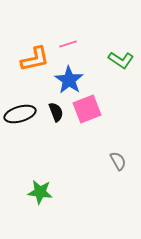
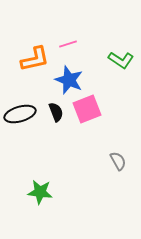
blue star: rotated 12 degrees counterclockwise
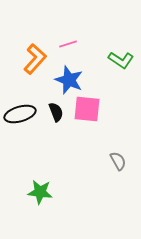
orange L-shape: rotated 36 degrees counterclockwise
pink square: rotated 28 degrees clockwise
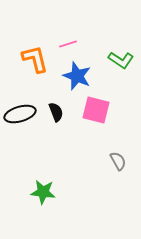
orange L-shape: rotated 56 degrees counterclockwise
blue star: moved 8 px right, 4 px up
pink square: moved 9 px right, 1 px down; rotated 8 degrees clockwise
green star: moved 3 px right
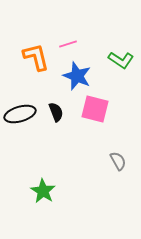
orange L-shape: moved 1 px right, 2 px up
pink square: moved 1 px left, 1 px up
green star: moved 1 px up; rotated 25 degrees clockwise
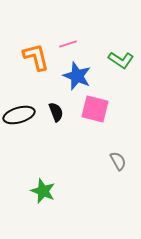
black ellipse: moved 1 px left, 1 px down
green star: rotated 10 degrees counterclockwise
